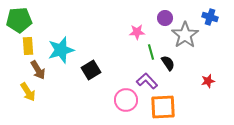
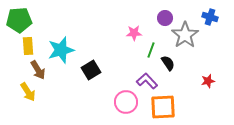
pink star: moved 3 px left, 1 px down
green line: moved 2 px up; rotated 35 degrees clockwise
pink circle: moved 2 px down
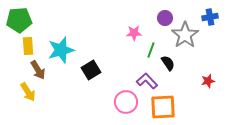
blue cross: rotated 28 degrees counterclockwise
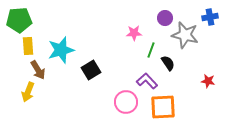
gray star: rotated 24 degrees counterclockwise
red star: rotated 24 degrees clockwise
yellow arrow: rotated 54 degrees clockwise
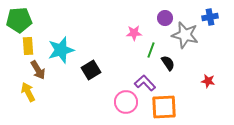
purple L-shape: moved 2 px left, 2 px down
yellow arrow: rotated 132 degrees clockwise
orange square: moved 1 px right
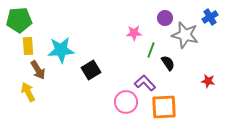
blue cross: rotated 21 degrees counterclockwise
cyan star: rotated 12 degrees clockwise
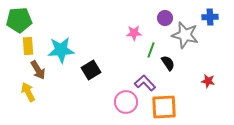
blue cross: rotated 28 degrees clockwise
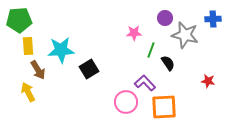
blue cross: moved 3 px right, 2 px down
black square: moved 2 px left, 1 px up
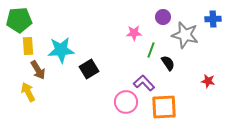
purple circle: moved 2 px left, 1 px up
purple L-shape: moved 1 px left
